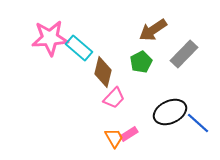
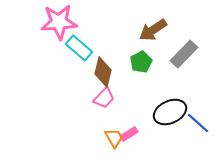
pink star: moved 9 px right, 16 px up
pink trapezoid: moved 10 px left
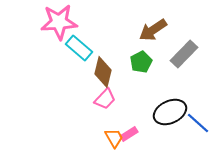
pink trapezoid: moved 1 px right, 1 px down
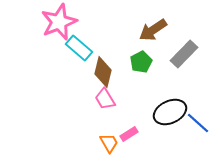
pink star: rotated 18 degrees counterclockwise
pink trapezoid: rotated 105 degrees clockwise
orange trapezoid: moved 5 px left, 5 px down
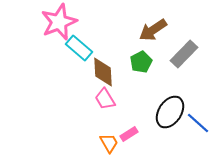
brown diamond: rotated 16 degrees counterclockwise
black ellipse: rotated 32 degrees counterclockwise
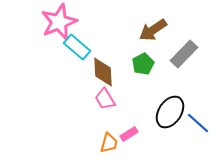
cyan rectangle: moved 2 px left, 1 px up
green pentagon: moved 2 px right, 2 px down
orange trapezoid: rotated 45 degrees clockwise
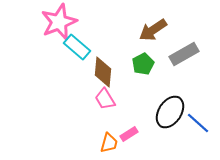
gray rectangle: rotated 16 degrees clockwise
brown diamond: rotated 8 degrees clockwise
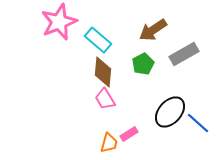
cyan rectangle: moved 21 px right, 7 px up
black ellipse: rotated 8 degrees clockwise
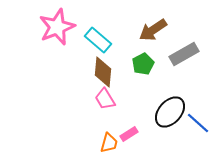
pink star: moved 2 px left, 5 px down
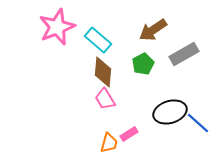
black ellipse: rotated 32 degrees clockwise
